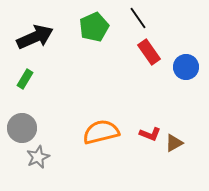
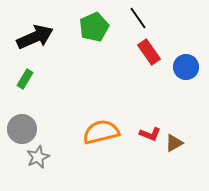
gray circle: moved 1 px down
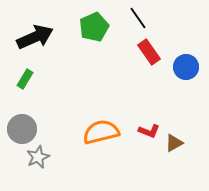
red L-shape: moved 1 px left, 3 px up
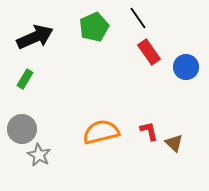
red L-shape: rotated 125 degrees counterclockwise
brown triangle: rotated 48 degrees counterclockwise
gray star: moved 1 px right, 2 px up; rotated 20 degrees counterclockwise
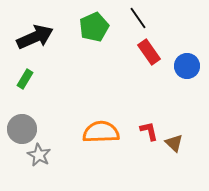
blue circle: moved 1 px right, 1 px up
orange semicircle: rotated 12 degrees clockwise
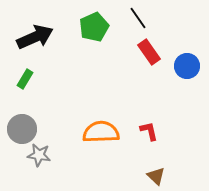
brown triangle: moved 18 px left, 33 px down
gray star: rotated 20 degrees counterclockwise
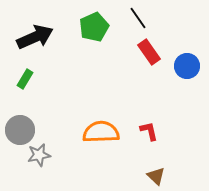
gray circle: moved 2 px left, 1 px down
gray star: rotated 20 degrees counterclockwise
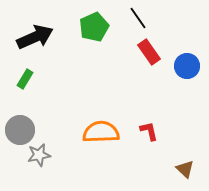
brown triangle: moved 29 px right, 7 px up
